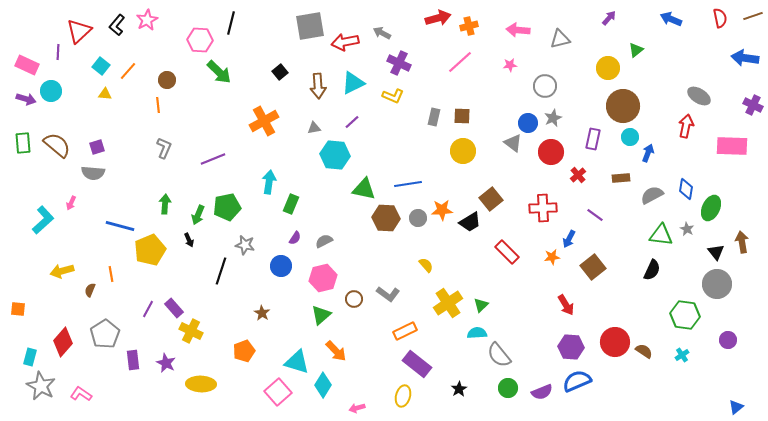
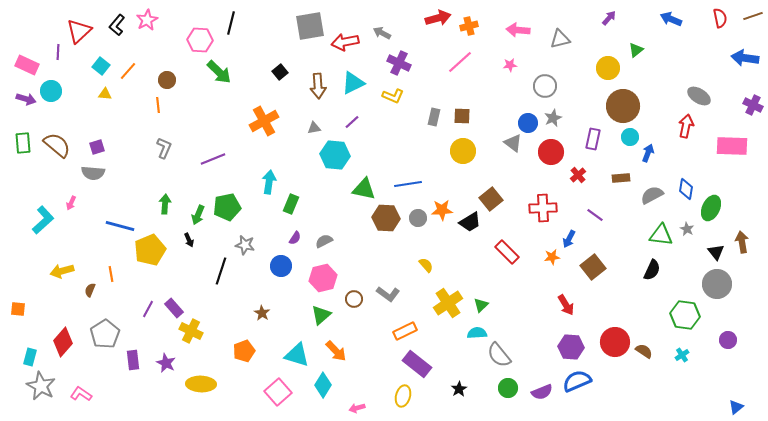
cyan triangle at (297, 362): moved 7 px up
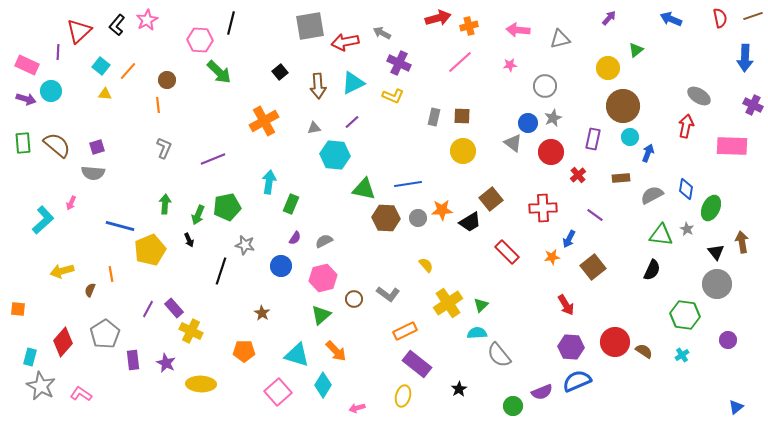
blue arrow at (745, 58): rotated 96 degrees counterclockwise
orange pentagon at (244, 351): rotated 20 degrees clockwise
green circle at (508, 388): moved 5 px right, 18 px down
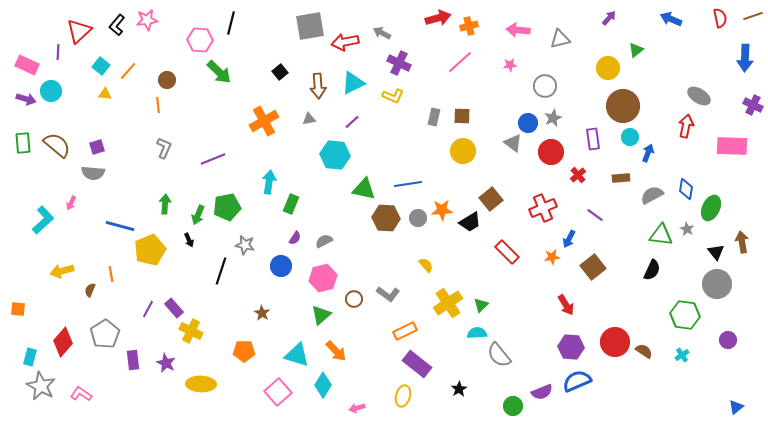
pink star at (147, 20): rotated 20 degrees clockwise
gray triangle at (314, 128): moved 5 px left, 9 px up
purple rectangle at (593, 139): rotated 20 degrees counterclockwise
red cross at (543, 208): rotated 20 degrees counterclockwise
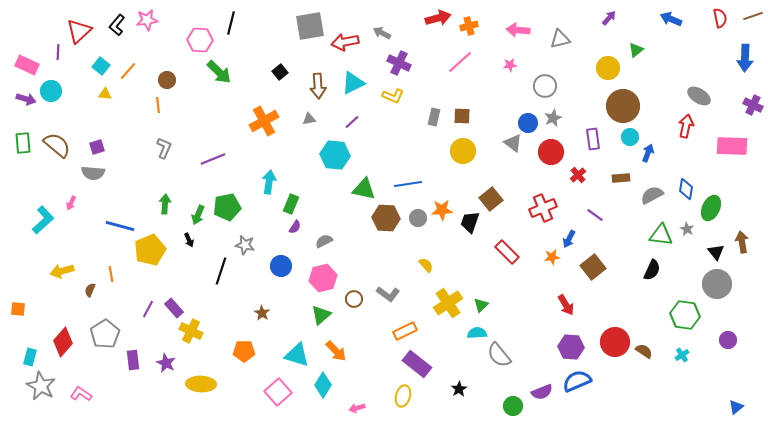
black trapezoid at (470, 222): rotated 140 degrees clockwise
purple semicircle at (295, 238): moved 11 px up
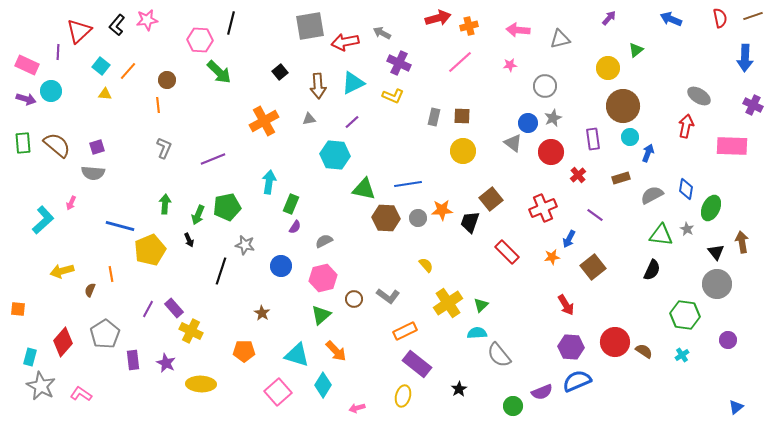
brown rectangle at (621, 178): rotated 12 degrees counterclockwise
gray L-shape at (388, 294): moved 2 px down
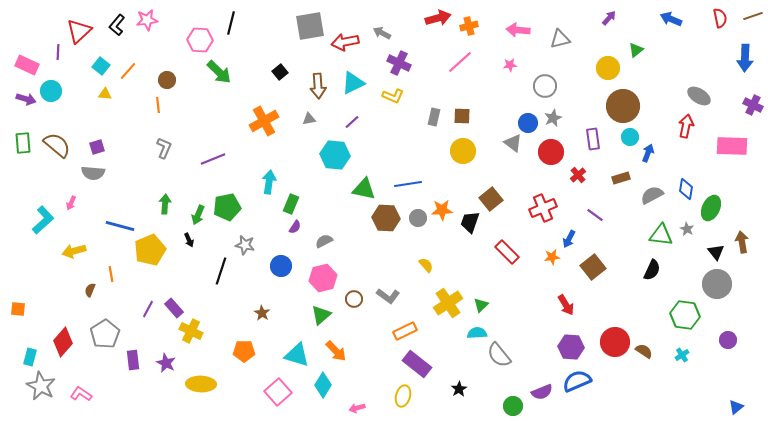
yellow arrow at (62, 271): moved 12 px right, 20 px up
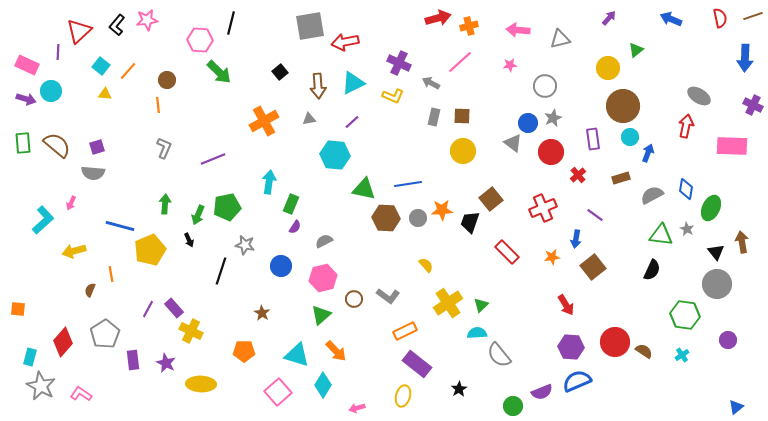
gray arrow at (382, 33): moved 49 px right, 50 px down
blue arrow at (569, 239): moved 7 px right; rotated 18 degrees counterclockwise
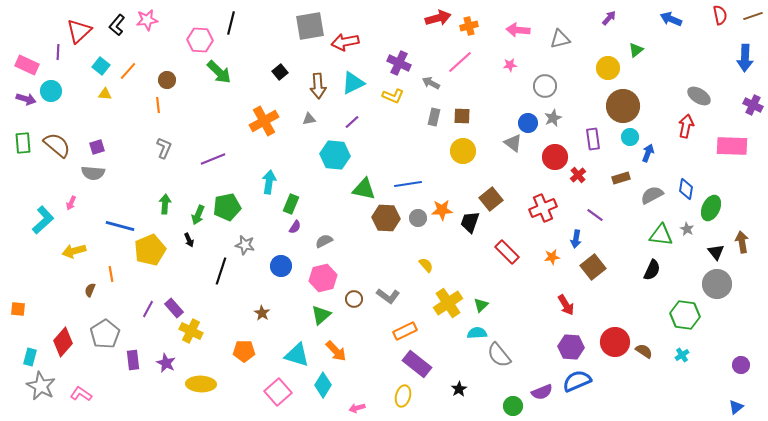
red semicircle at (720, 18): moved 3 px up
red circle at (551, 152): moved 4 px right, 5 px down
purple circle at (728, 340): moved 13 px right, 25 px down
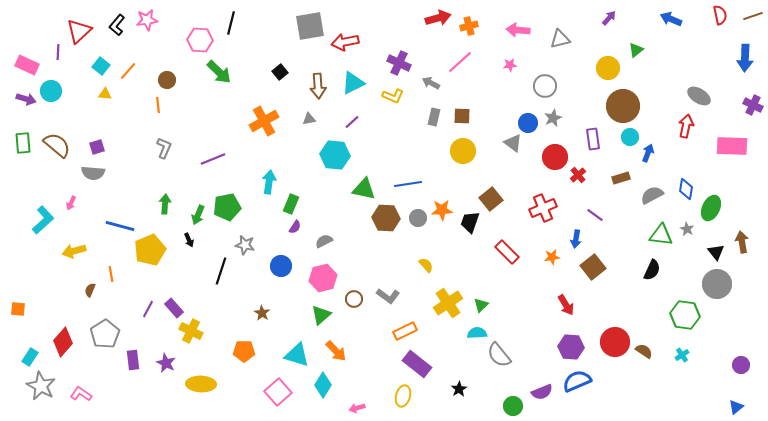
cyan rectangle at (30, 357): rotated 18 degrees clockwise
